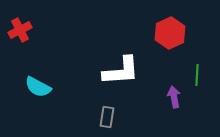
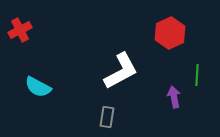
white L-shape: rotated 24 degrees counterclockwise
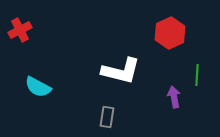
white L-shape: rotated 42 degrees clockwise
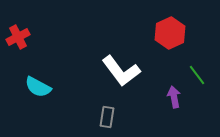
red cross: moved 2 px left, 7 px down
white L-shape: rotated 39 degrees clockwise
green line: rotated 40 degrees counterclockwise
